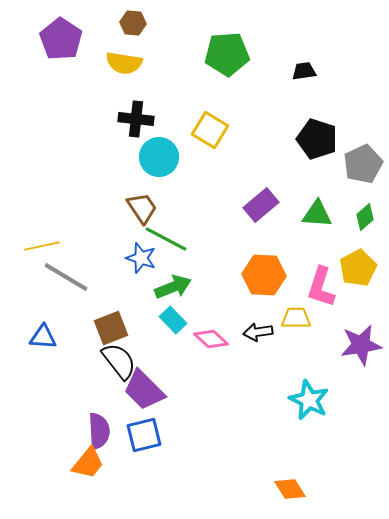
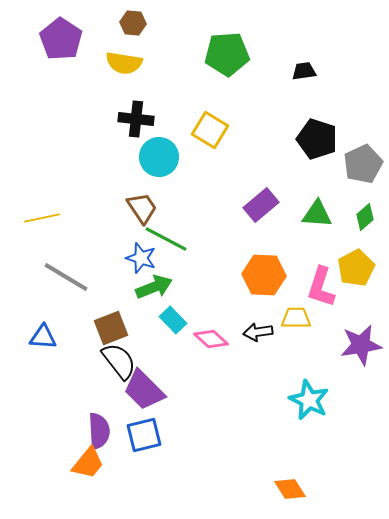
yellow line: moved 28 px up
yellow pentagon: moved 2 px left
green arrow: moved 19 px left
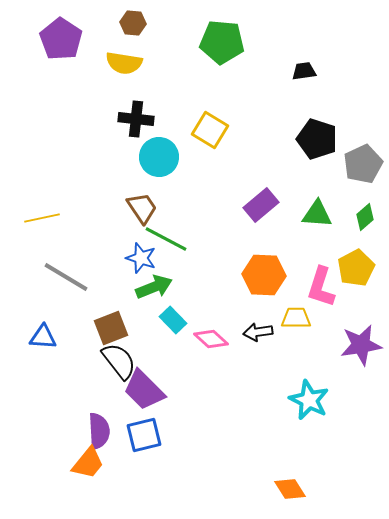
green pentagon: moved 5 px left, 12 px up; rotated 9 degrees clockwise
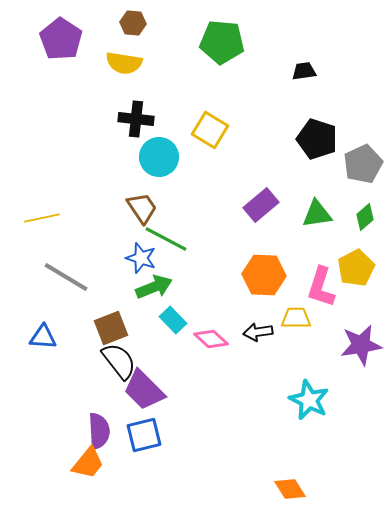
green triangle: rotated 12 degrees counterclockwise
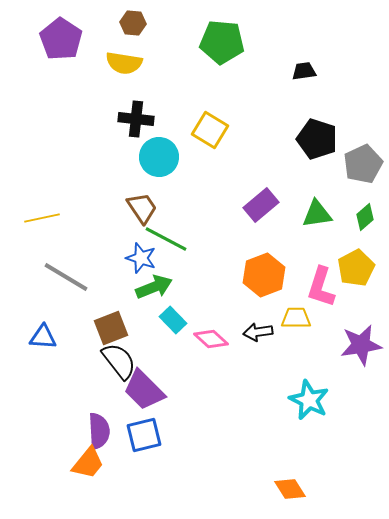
orange hexagon: rotated 24 degrees counterclockwise
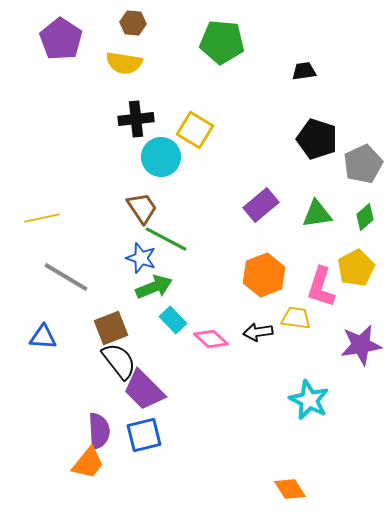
black cross: rotated 12 degrees counterclockwise
yellow square: moved 15 px left
cyan circle: moved 2 px right
yellow trapezoid: rotated 8 degrees clockwise
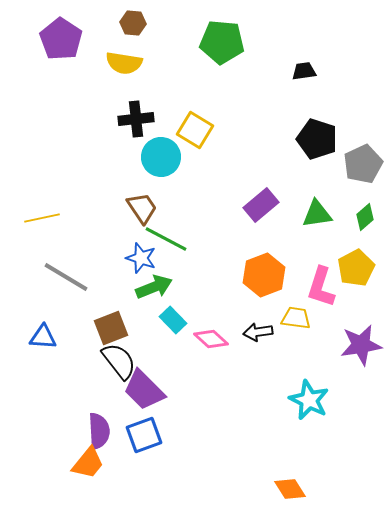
blue square: rotated 6 degrees counterclockwise
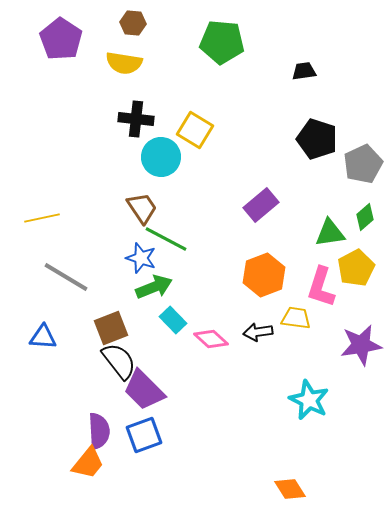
black cross: rotated 12 degrees clockwise
green triangle: moved 13 px right, 19 px down
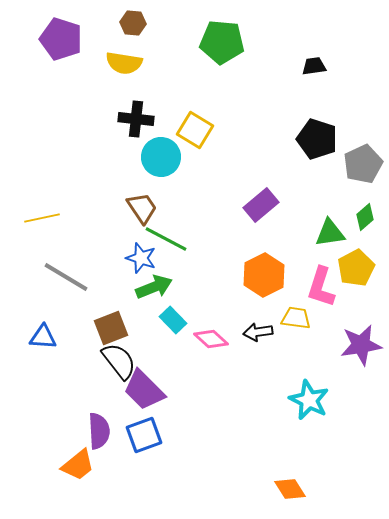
purple pentagon: rotated 15 degrees counterclockwise
black trapezoid: moved 10 px right, 5 px up
orange hexagon: rotated 6 degrees counterclockwise
orange trapezoid: moved 10 px left, 2 px down; rotated 12 degrees clockwise
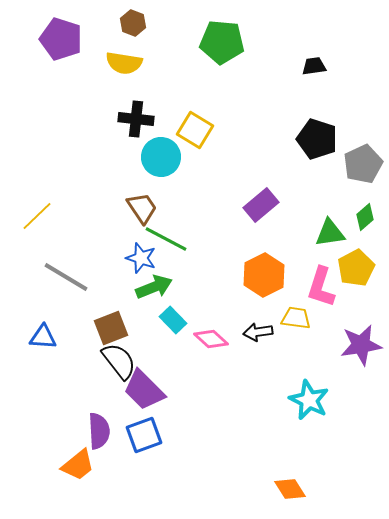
brown hexagon: rotated 15 degrees clockwise
yellow line: moved 5 px left, 2 px up; rotated 32 degrees counterclockwise
